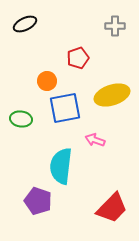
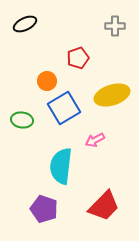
blue square: moved 1 px left; rotated 20 degrees counterclockwise
green ellipse: moved 1 px right, 1 px down
pink arrow: rotated 48 degrees counterclockwise
purple pentagon: moved 6 px right, 8 px down
red trapezoid: moved 8 px left, 2 px up
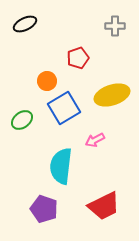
green ellipse: rotated 45 degrees counterclockwise
red trapezoid: rotated 20 degrees clockwise
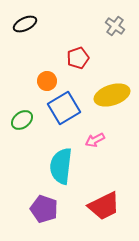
gray cross: rotated 36 degrees clockwise
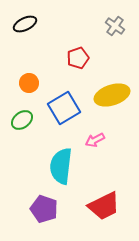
orange circle: moved 18 px left, 2 px down
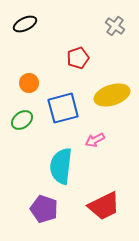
blue square: moved 1 px left; rotated 16 degrees clockwise
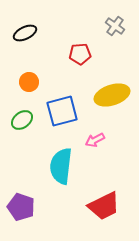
black ellipse: moved 9 px down
red pentagon: moved 2 px right, 4 px up; rotated 15 degrees clockwise
orange circle: moved 1 px up
blue square: moved 1 px left, 3 px down
purple pentagon: moved 23 px left, 2 px up
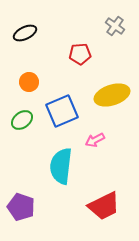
blue square: rotated 8 degrees counterclockwise
